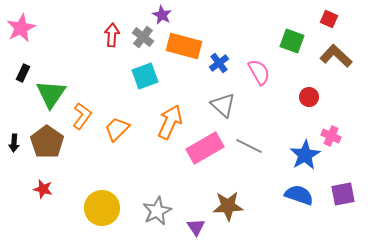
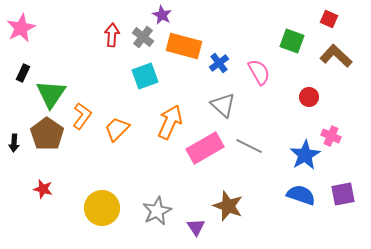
brown pentagon: moved 8 px up
blue semicircle: moved 2 px right
brown star: rotated 24 degrees clockwise
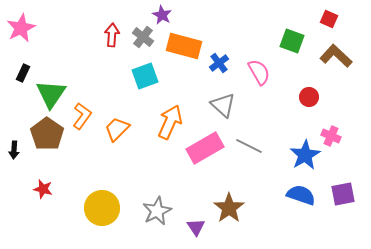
black arrow: moved 7 px down
brown star: moved 1 px right, 2 px down; rotated 16 degrees clockwise
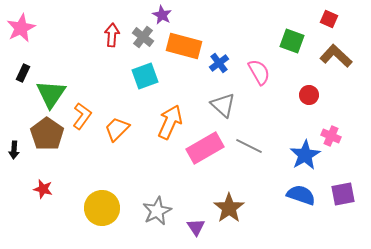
red circle: moved 2 px up
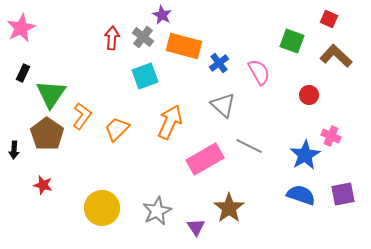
red arrow: moved 3 px down
pink rectangle: moved 11 px down
red star: moved 4 px up
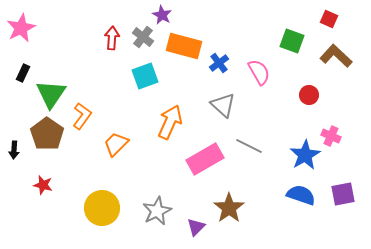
orange trapezoid: moved 1 px left, 15 px down
purple triangle: rotated 18 degrees clockwise
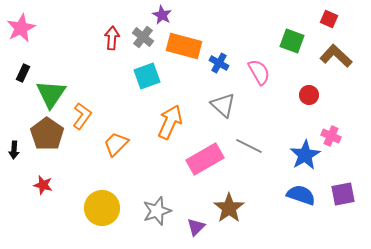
blue cross: rotated 24 degrees counterclockwise
cyan square: moved 2 px right
gray star: rotated 8 degrees clockwise
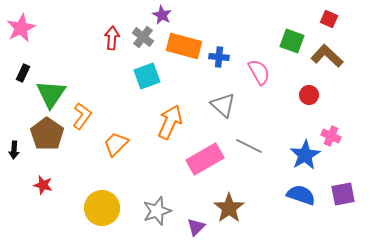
brown L-shape: moved 9 px left
blue cross: moved 6 px up; rotated 24 degrees counterclockwise
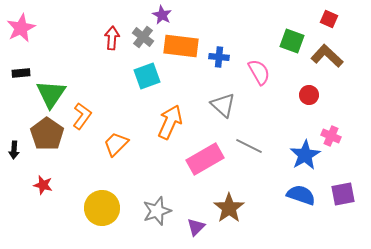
orange rectangle: moved 3 px left; rotated 8 degrees counterclockwise
black rectangle: moved 2 px left; rotated 60 degrees clockwise
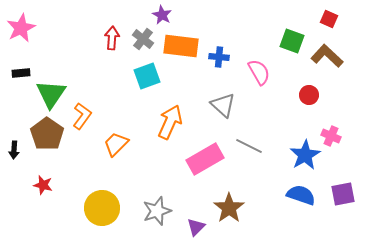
gray cross: moved 2 px down
